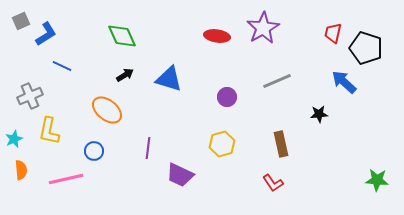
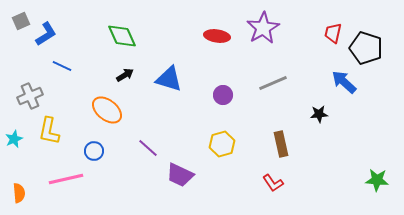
gray line: moved 4 px left, 2 px down
purple circle: moved 4 px left, 2 px up
purple line: rotated 55 degrees counterclockwise
orange semicircle: moved 2 px left, 23 px down
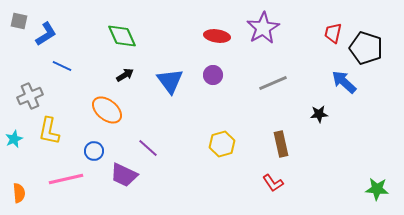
gray square: moved 2 px left; rotated 36 degrees clockwise
blue triangle: moved 1 px right, 2 px down; rotated 36 degrees clockwise
purple circle: moved 10 px left, 20 px up
purple trapezoid: moved 56 px left
green star: moved 9 px down
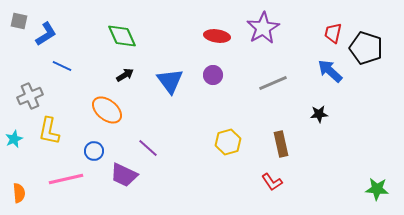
blue arrow: moved 14 px left, 11 px up
yellow hexagon: moved 6 px right, 2 px up
red L-shape: moved 1 px left, 1 px up
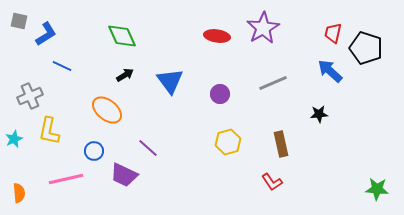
purple circle: moved 7 px right, 19 px down
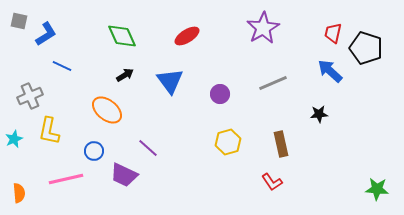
red ellipse: moved 30 px left; rotated 40 degrees counterclockwise
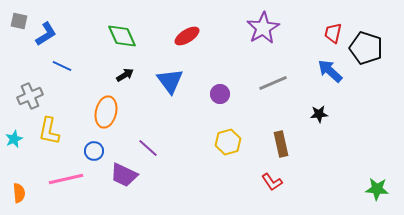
orange ellipse: moved 1 px left, 2 px down; rotated 64 degrees clockwise
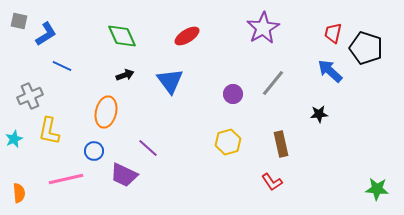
black arrow: rotated 12 degrees clockwise
gray line: rotated 28 degrees counterclockwise
purple circle: moved 13 px right
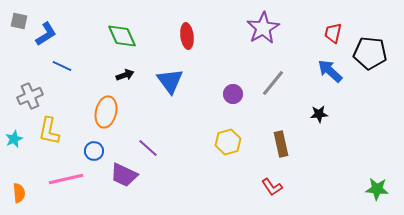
red ellipse: rotated 65 degrees counterclockwise
black pentagon: moved 4 px right, 5 px down; rotated 12 degrees counterclockwise
red L-shape: moved 5 px down
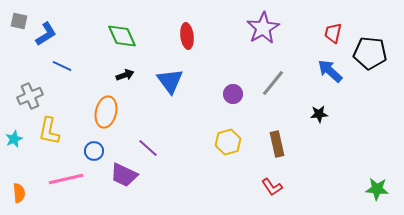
brown rectangle: moved 4 px left
